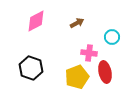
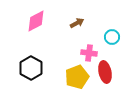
black hexagon: rotated 10 degrees clockwise
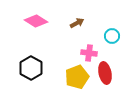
pink diamond: rotated 60 degrees clockwise
cyan circle: moved 1 px up
red ellipse: moved 1 px down
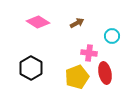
pink diamond: moved 2 px right, 1 px down
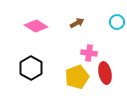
pink diamond: moved 2 px left, 4 px down
cyan circle: moved 5 px right, 14 px up
